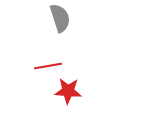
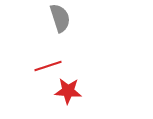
red line: rotated 8 degrees counterclockwise
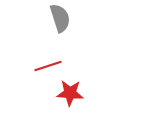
red star: moved 2 px right, 2 px down
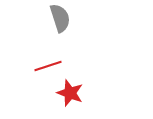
red star: rotated 16 degrees clockwise
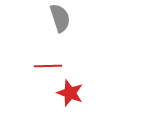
red line: rotated 16 degrees clockwise
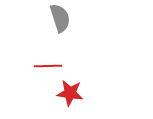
red star: rotated 12 degrees counterclockwise
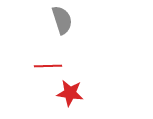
gray semicircle: moved 2 px right, 2 px down
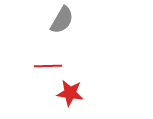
gray semicircle: rotated 48 degrees clockwise
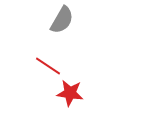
red line: rotated 36 degrees clockwise
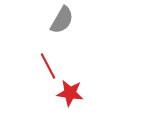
red line: rotated 28 degrees clockwise
